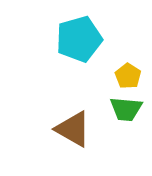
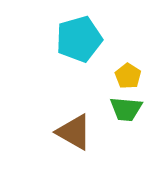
brown triangle: moved 1 px right, 3 px down
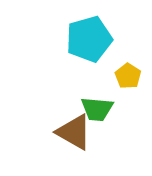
cyan pentagon: moved 10 px right
green trapezoid: moved 29 px left
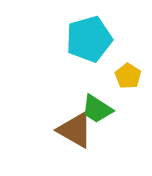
green trapezoid: rotated 28 degrees clockwise
brown triangle: moved 1 px right, 2 px up
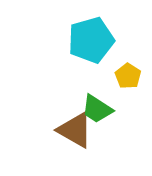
cyan pentagon: moved 2 px right, 1 px down
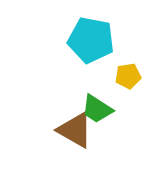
cyan pentagon: rotated 27 degrees clockwise
yellow pentagon: rotated 30 degrees clockwise
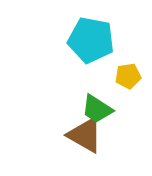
brown triangle: moved 10 px right, 5 px down
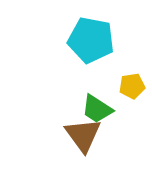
yellow pentagon: moved 4 px right, 10 px down
brown triangle: moved 2 px left; rotated 24 degrees clockwise
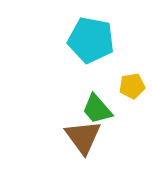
green trapezoid: rotated 16 degrees clockwise
brown triangle: moved 2 px down
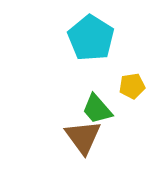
cyan pentagon: moved 2 px up; rotated 21 degrees clockwise
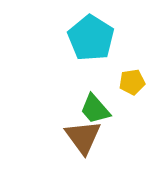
yellow pentagon: moved 4 px up
green trapezoid: moved 2 px left
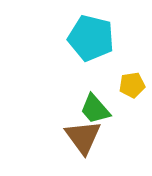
cyan pentagon: rotated 18 degrees counterclockwise
yellow pentagon: moved 3 px down
